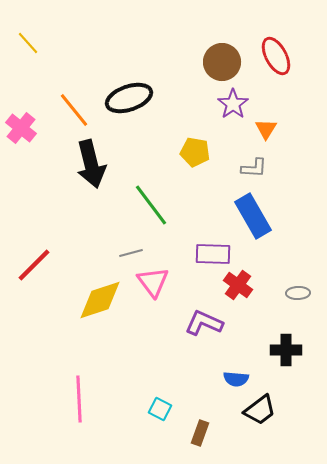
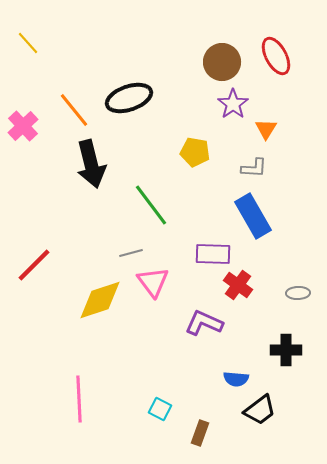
pink cross: moved 2 px right, 2 px up; rotated 8 degrees clockwise
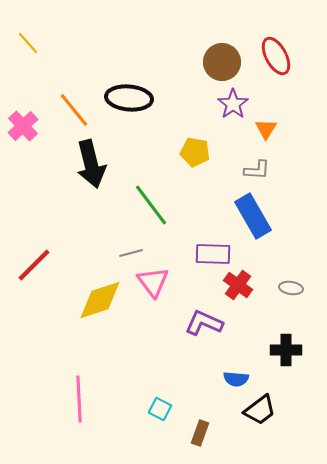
black ellipse: rotated 24 degrees clockwise
gray L-shape: moved 3 px right, 2 px down
gray ellipse: moved 7 px left, 5 px up; rotated 10 degrees clockwise
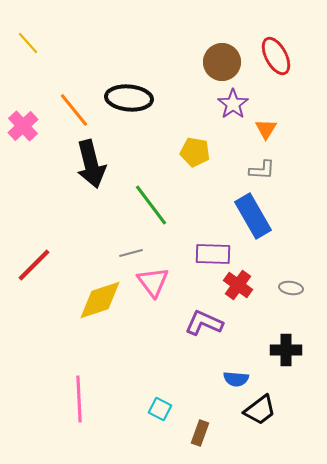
gray L-shape: moved 5 px right
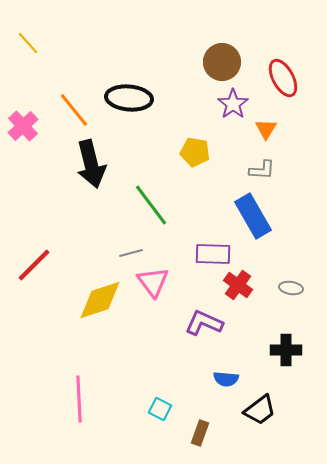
red ellipse: moved 7 px right, 22 px down
blue semicircle: moved 10 px left
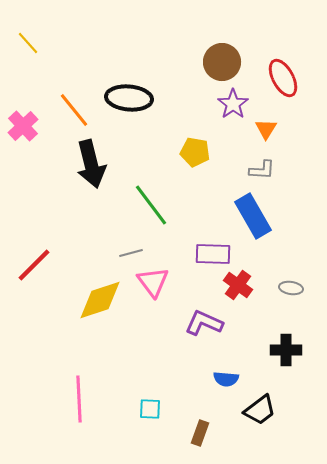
cyan square: moved 10 px left; rotated 25 degrees counterclockwise
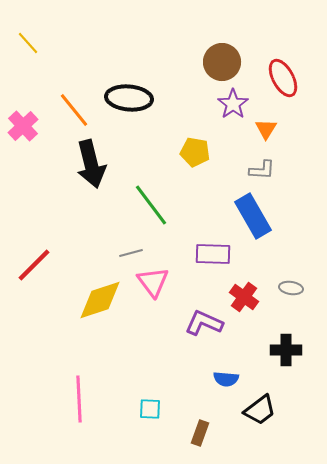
red cross: moved 6 px right, 12 px down
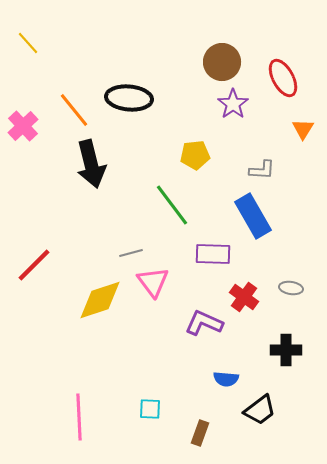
orange triangle: moved 37 px right
yellow pentagon: moved 3 px down; rotated 16 degrees counterclockwise
green line: moved 21 px right
pink line: moved 18 px down
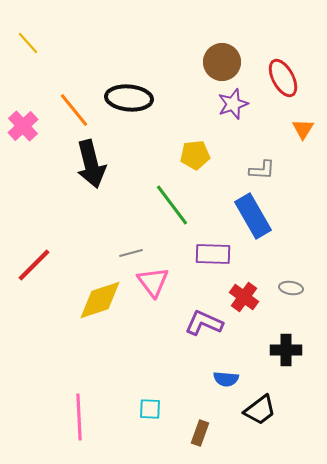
purple star: rotated 16 degrees clockwise
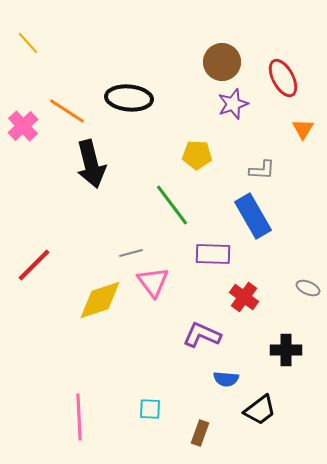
orange line: moved 7 px left, 1 px down; rotated 18 degrees counterclockwise
yellow pentagon: moved 2 px right; rotated 8 degrees clockwise
gray ellipse: moved 17 px right; rotated 15 degrees clockwise
purple L-shape: moved 2 px left, 12 px down
